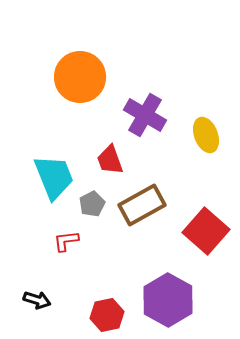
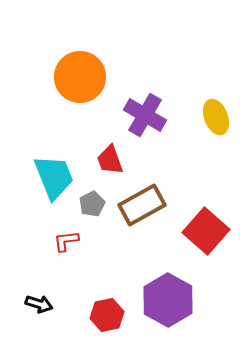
yellow ellipse: moved 10 px right, 18 px up
black arrow: moved 2 px right, 4 px down
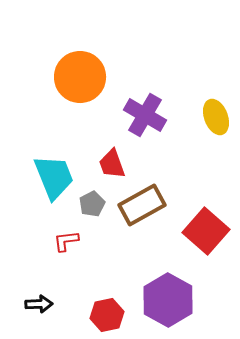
red trapezoid: moved 2 px right, 4 px down
black arrow: rotated 20 degrees counterclockwise
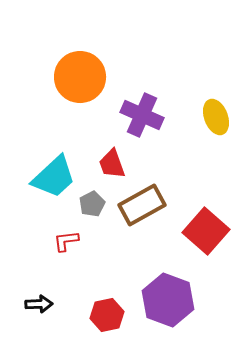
purple cross: moved 3 px left; rotated 6 degrees counterclockwise
cyan trapezoid: rotated 69 degrees clockwise
purple hexagon: rotated 9 degrees counterclockwise
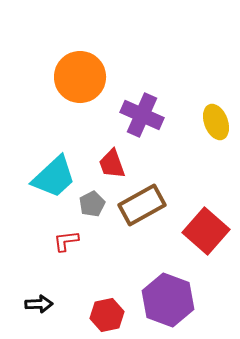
yellow ellipse: moved 5 px down
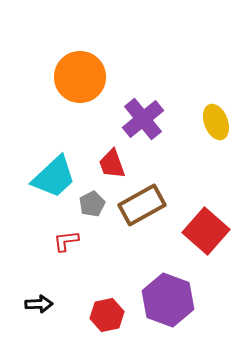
purple cross: moved 1 px right, 4 px down; rotated 27 degrees clockwise
